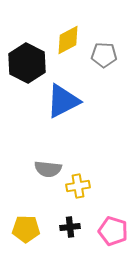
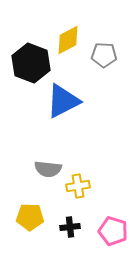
black hexagon: moved 4 px right; rotated 6 degrees counterclockwise
yellow pentagon: moved 4 px right, 12 px up
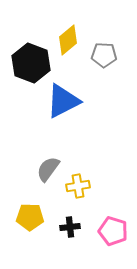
yellow diamond: rotated 12 degrees counterclockwise
gray semicircle: rotated 120 degrees clockwise
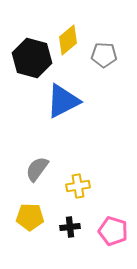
black hexagon: moved 1 px right, 5 px up; rotated 6 degrees counterclockwise
gray semicircle: moved 11 px left
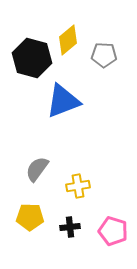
blue triangle: rotated 6 degrees clockwise
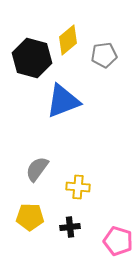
gray pentagon: rotated 10 degrees counterclockwise
yellow cross: moved 1 px down; rotated 15 degrees clockwise
pink pentagon: moved 5 px right, 10 px down
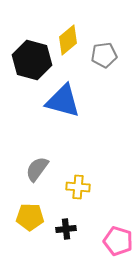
black hexagon: moved 2 px down
blue triangle: rotated 36 degrees clockwise
black cross: moved 4 px left, 2 px down
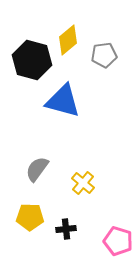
yellow cross: moved 5 px right, 4 px up; rotated 35 degrees clockwise
